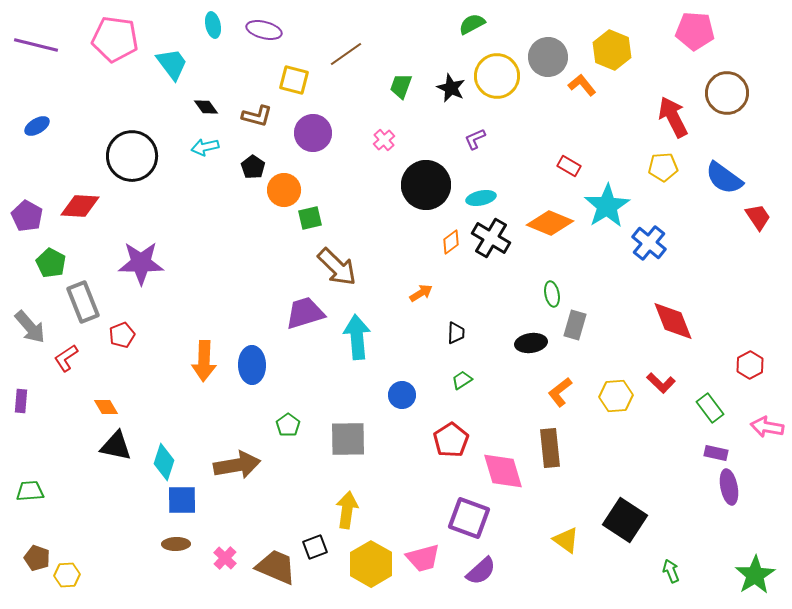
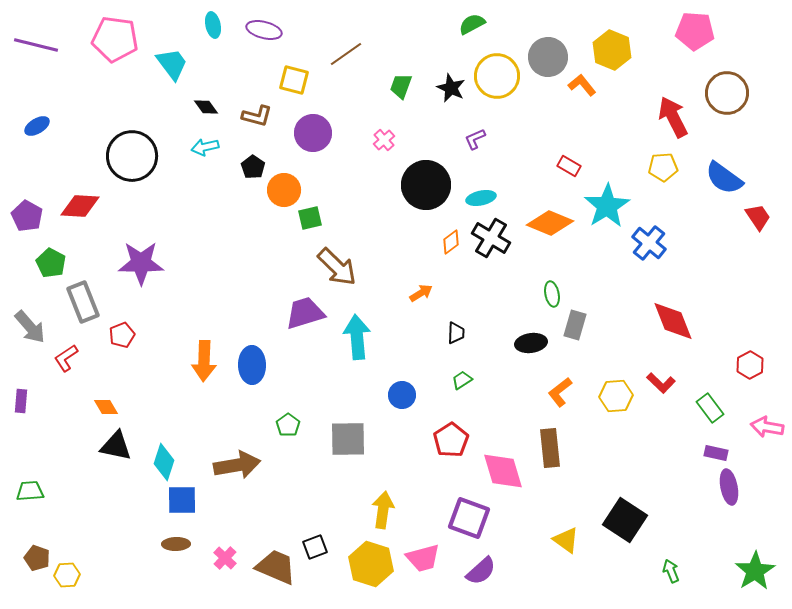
yellow arrow at (347, 510): moved 36 px right
yellow hexagon at (371, 564): rotated 12 degrees counterclockwise
green star at (755, 575): moved 4 px up
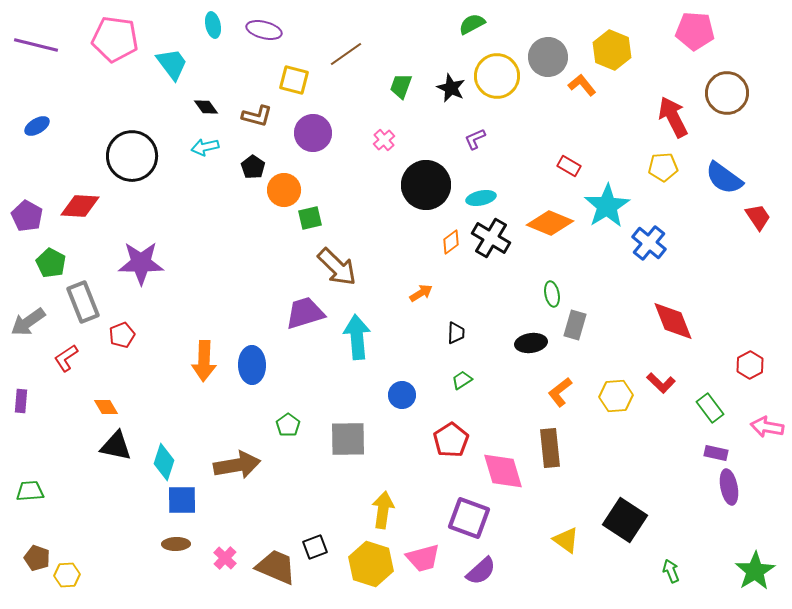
gray arrow at (30, 327): moved 2 px left, 5 px up; rotated 96 degrees clockwise
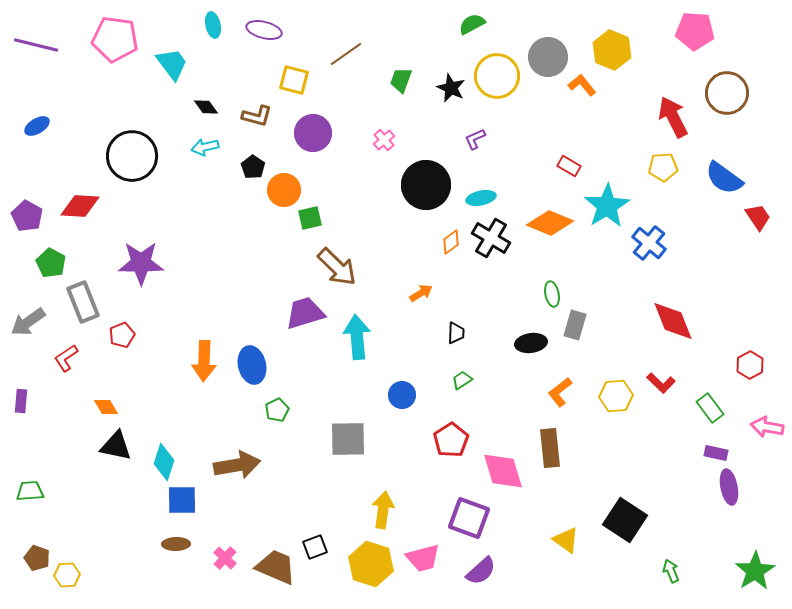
green trapezoid at (401, 86): moved 6 px up
blue ellipse at (252, 365): rotated 12 degrees counterclockwise
green pentagon at (288, 425): moved 11 px left, 15 px up; rotated 10 degrees clockwise
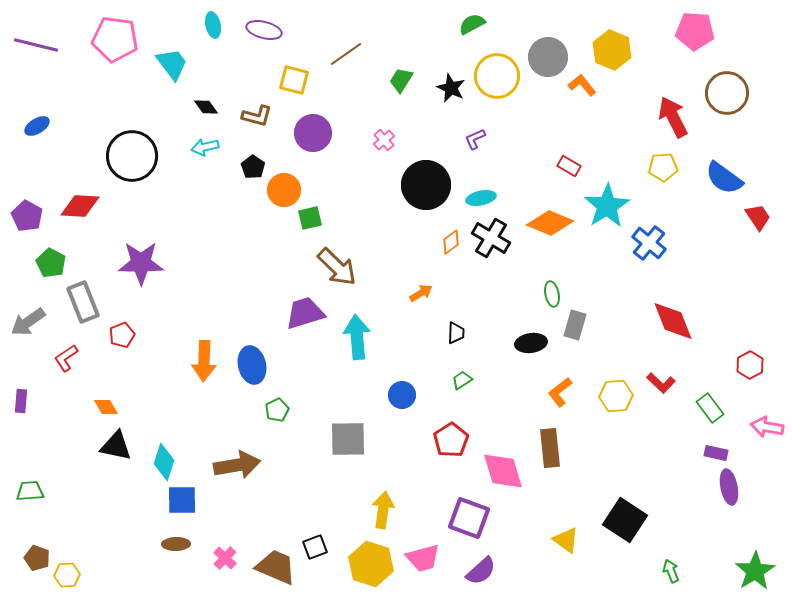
green trapezoid at (401, 80): rotated 12 degrees clockwise
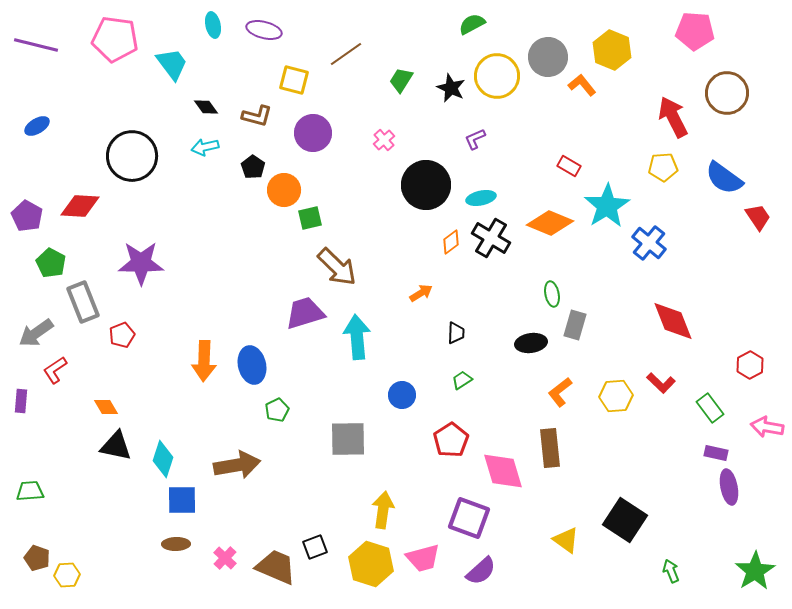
gray arrow at (28, 322): moved 8 px right, 11 px down
red L-shape at (66, 358): moved 11 px left, 12 px down
cyan diamond at (164, 462): moved 1 px left, 3 px up
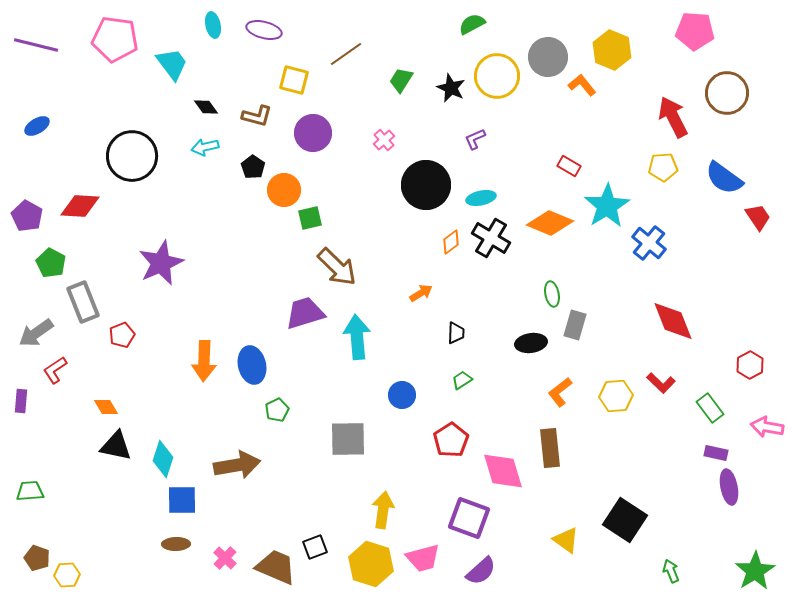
purple star at (141, 263): moved 20 px right; rotated 24 degrees counterclockwise
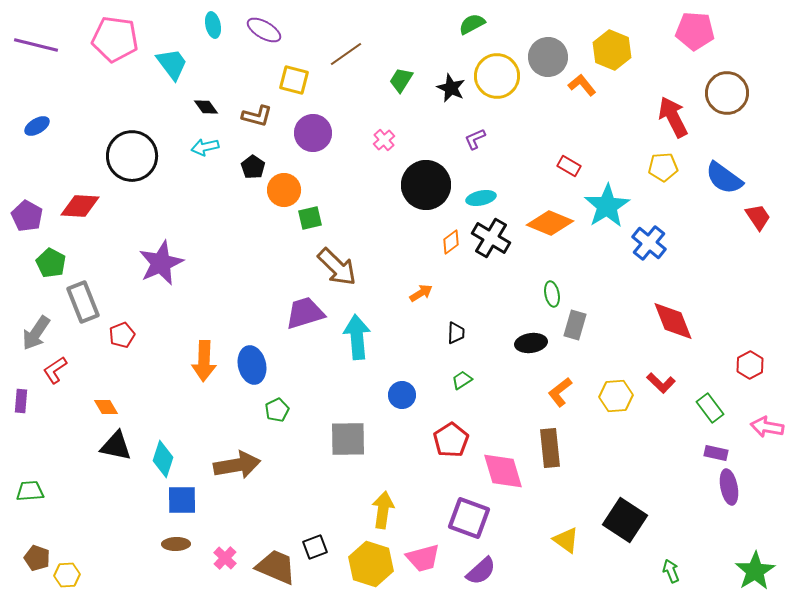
purple ellipse at (264, 30): rotated 16 degrees clockwise
gray arrow at (36, 333): rotated 21 degrees counterclockwise
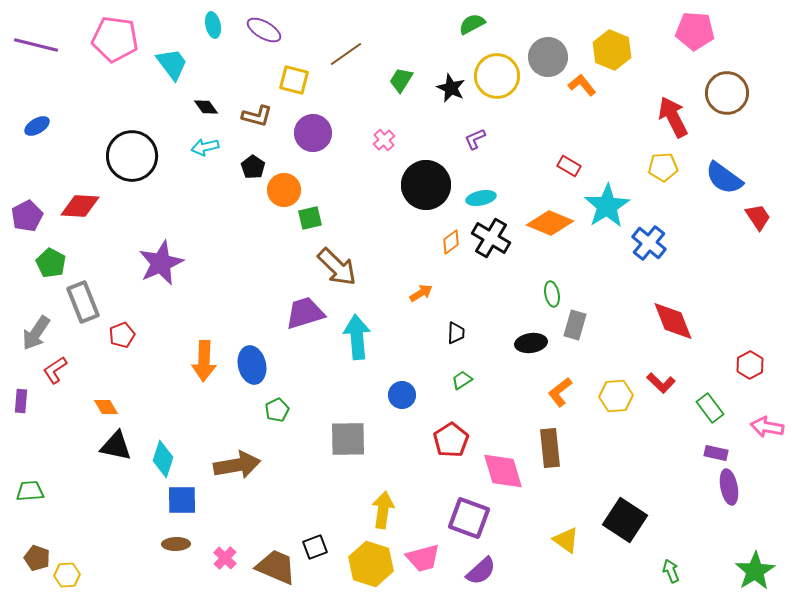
purple pentagon at (27, 216): rotated 16 degrees clockwise
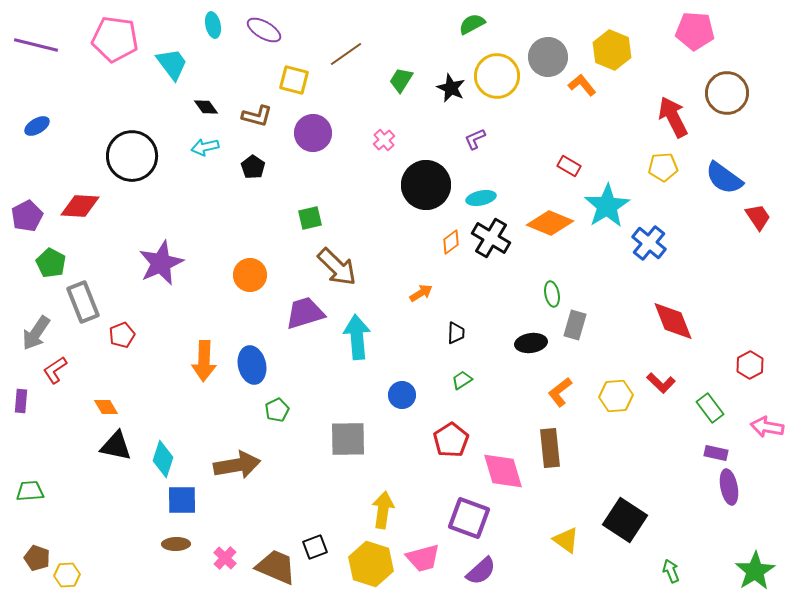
orange circle at (284, 190): moved 34 px left, 85 px down
